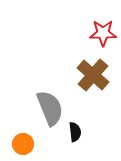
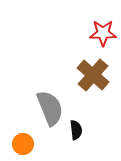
black semicircle: moved 1 px right, 2 px up
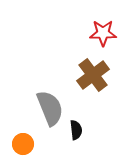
brown cross: rotated 12 degrees clockwise
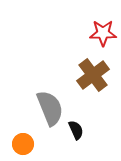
black semicircle: rotated 18 degrees counterclockwise
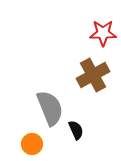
brown cross: rotated 8 degrees clockwise
orange circle: moved 9 px right
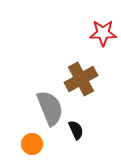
brown cross: moved 12 px left, 4 px down
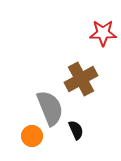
orange circle: moved 8 px up
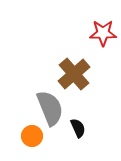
brown cross: moved 7 px left, 5 px up; rotated 12 degrees counterclockwise
black semicircle: moved 2 px right, 2 px up
